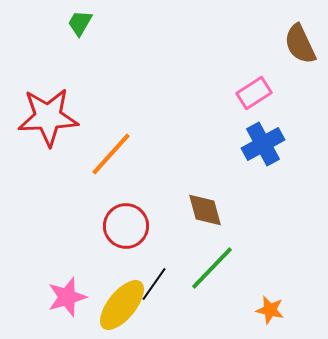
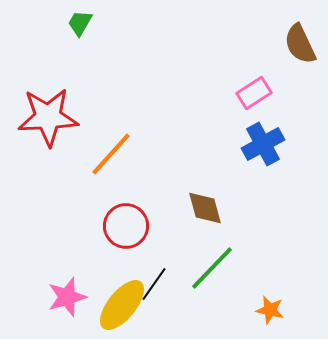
brown diamond: moved 2 px up
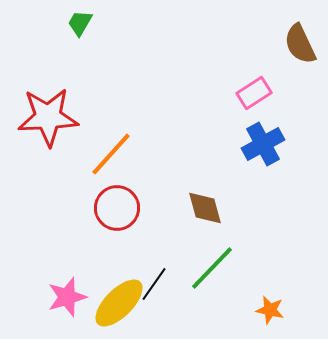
red circle: moved 9 px left, 18 px up
yellow ellipse: moved 3 px left, 2 px up; rotated 6 degrees clockwise
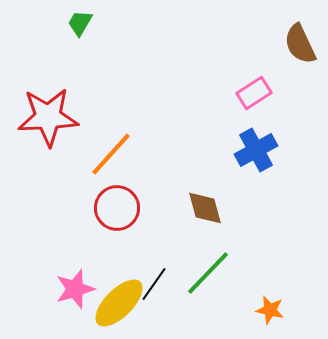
blue cross: moved 7 px left, 6 px down
green line: moved 4 px left, 5 px down
pink star: moved 8 px right, 8 px up
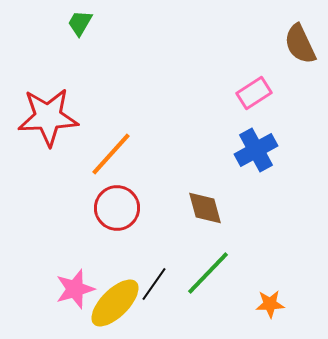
yellow ellipse: moved 4 px left
orange star: moved 6 px up; rotated 16 degrees counterclockwise
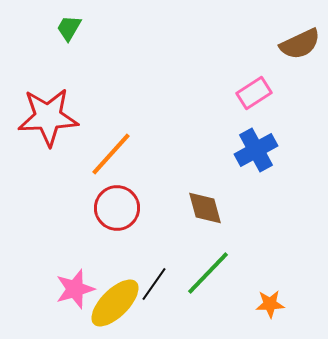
green trapezoid: moved 11 px left, 5 px down
brown semicircle: rotated 90 degrees counterclockwise
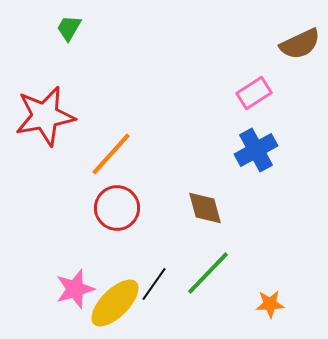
red star: moved 3 px left, 1 px up; rotated 8 degrees counterclockwise
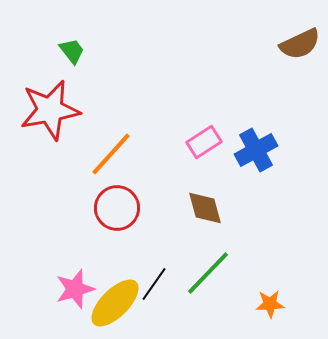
green trapezoid: moved 3 px right, 23 px down; rotated 112 degrees clockwise
pink rectangle: moved 50 px left, 49 px down
red star: moved 5 px right, 6 px up
